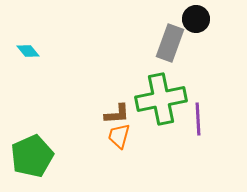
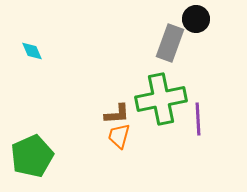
cyan diamond: moved 4 px right; rotated 15 degrees clockwise
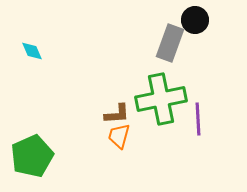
black circle: moved 1 px left, 1 px down
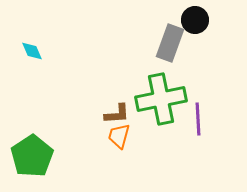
green pentagon: rotated 9 degrees counterclockwise
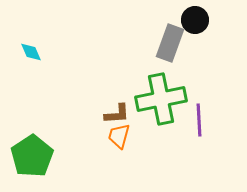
cyan diamond: moved 1 px left, 1 px down
purple line: moved 1 px right, 1 px down
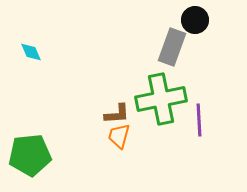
gray rectangle: moved 2 px right, 4 px down
green pentagon: moved 2 px left, 1 px up; rotated 27 degrees clockwise
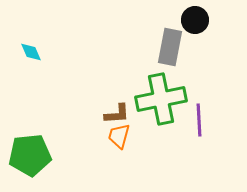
gray rectangle: moved 2 px left; rotated 9 degrees counterclockwise
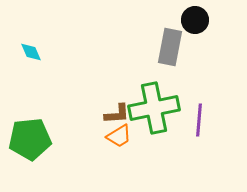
green cross: moved 7 px left, 9 px down
purple line: rotated 8 degrees clockwise
orange trapezoid: rotated 136 degrees counterclockwise
green pentagon: moved 16 px up
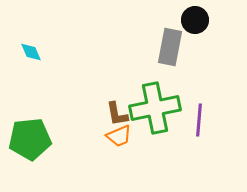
green cross: moved 1 px right
brown L-shape: rotated 84 degrees clockwise
orange trapezoid: rotated 8 degrees clockwise
